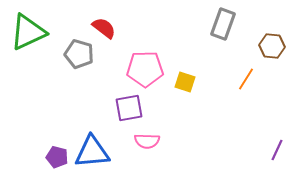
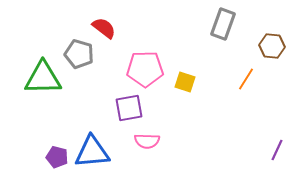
green triangle: moved 15 px right, 46 px down; rotated 24 degrees clockwise
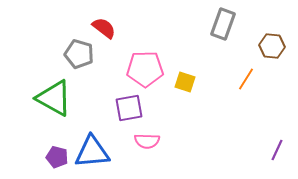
green triangle: moved 11 px right, 20 px down; rotated 30 degrees clockwise
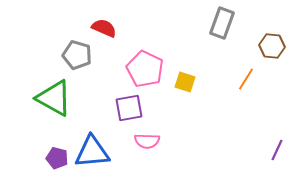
gray rectangle: moved 1 px left, 1 px up
red semicircle: rotated 15 degrees counterclockwise
gray pentagon: moved 2 px left, 1 px down
pink pentagon: rotated 27 degrees clockwise
purple pentagon: moved 1 px down
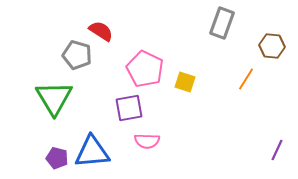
red semicircle: moved 3 px left, 3 px down; rotated 10 degrees clockwise
green triangle: rotated 30 degrees clockwise
